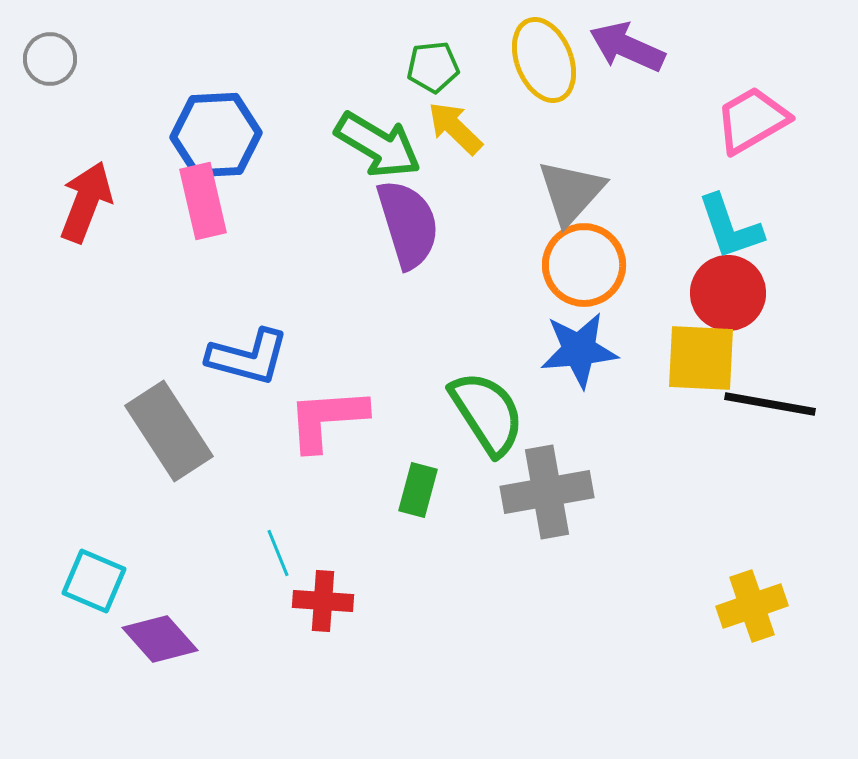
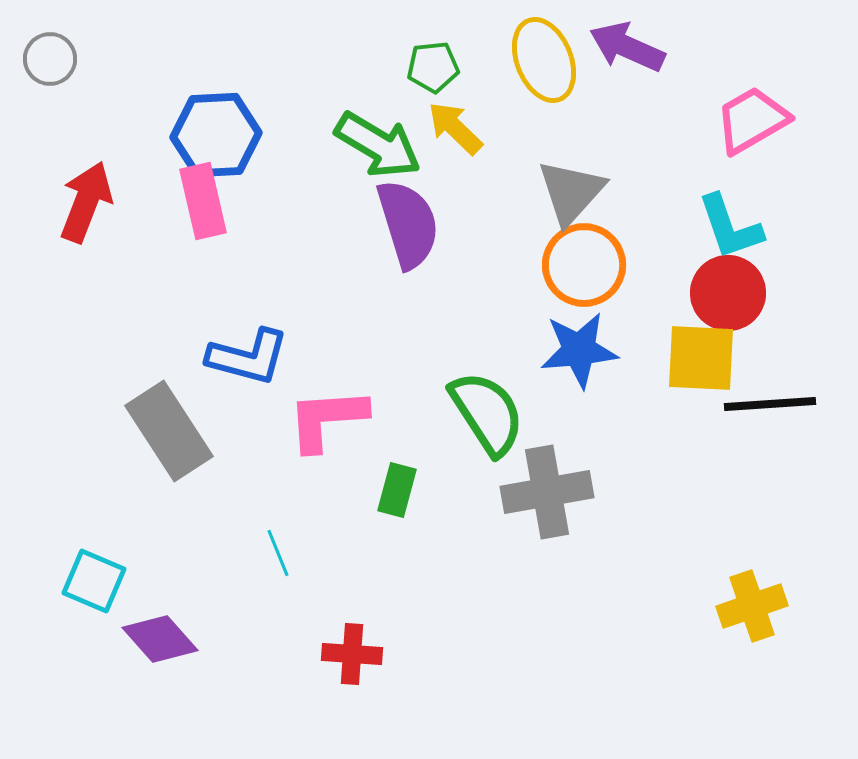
black line: rotated 14 degrees counterclockwise
green rectangle: moved 21 px left
red cross: moved 29 px right, 53 px down
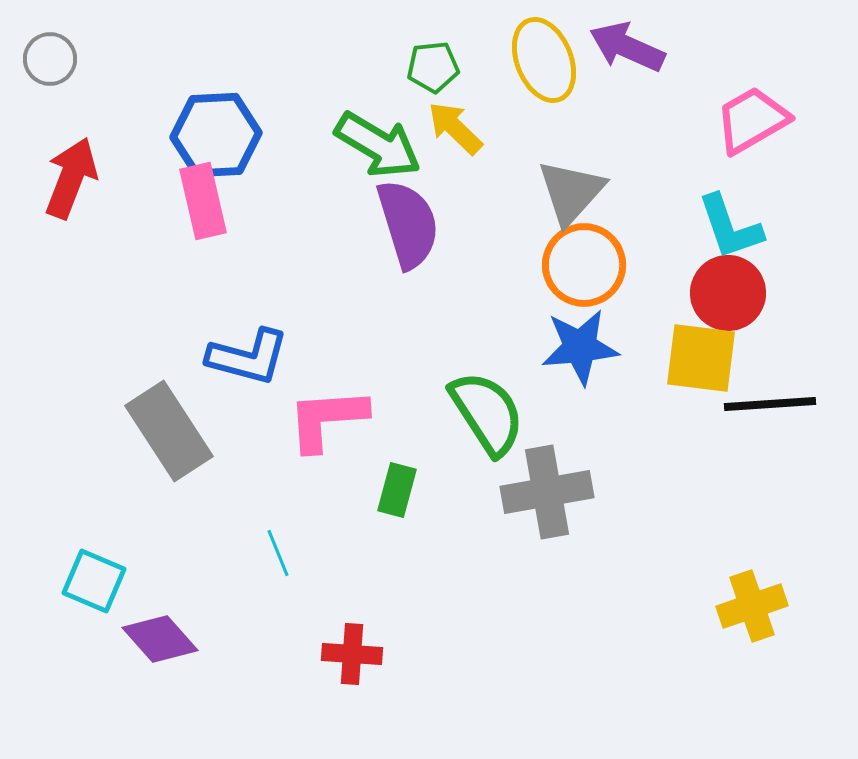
red arrow: moved 15 px left, 24 px up
blue star: moved 1 px right, 3 px up
yellow square: rotated 4 degrees clockwise
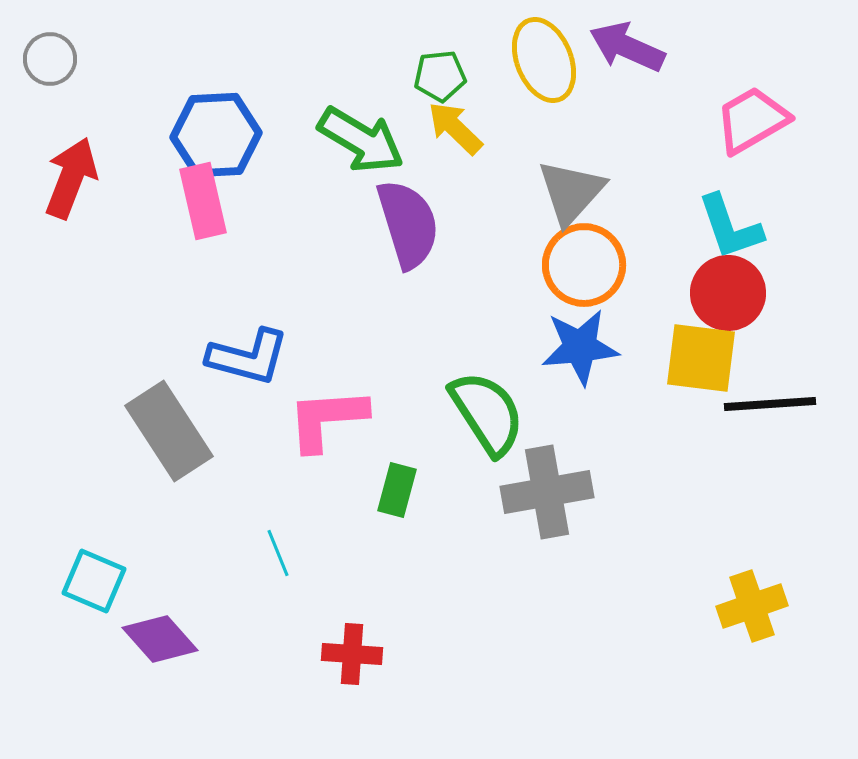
green pentagon: moved 7 px right, 9 px down
green arrow: moved 17 px left, 5 px up
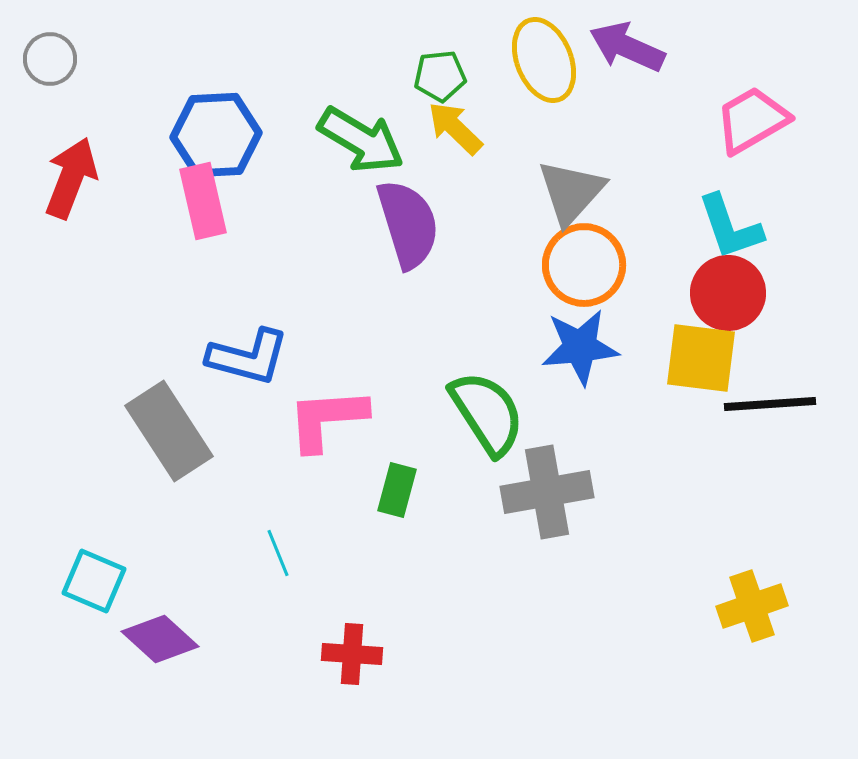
purple diamond: rotated 6 degrees counterclockwise
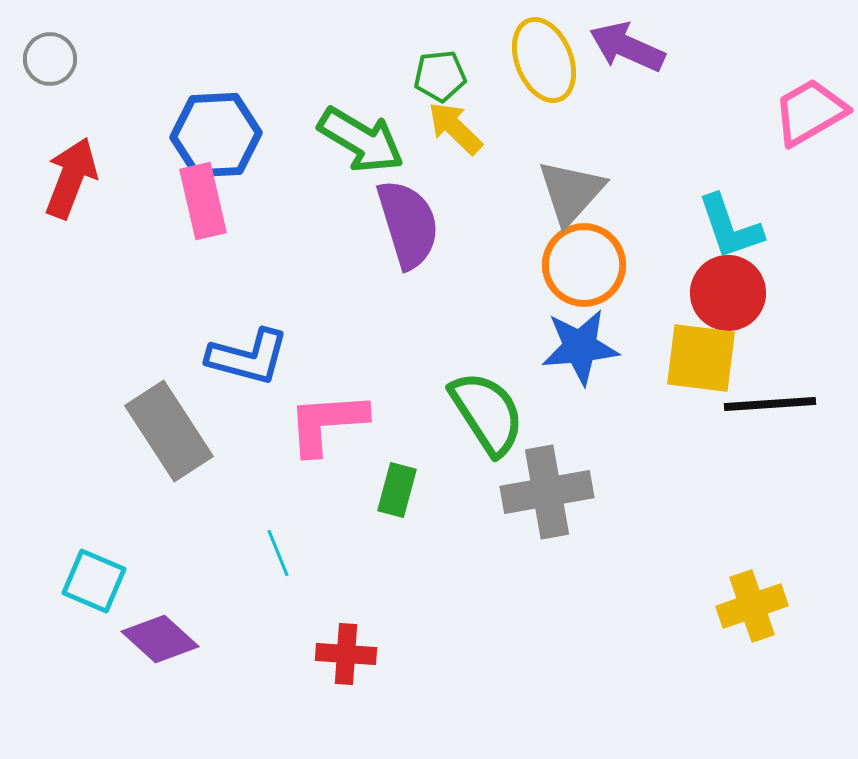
pink trapezoid: moved 58 px right, 8 px up
pink L-shape: moved 4 px down
red cross: moved 6 px left
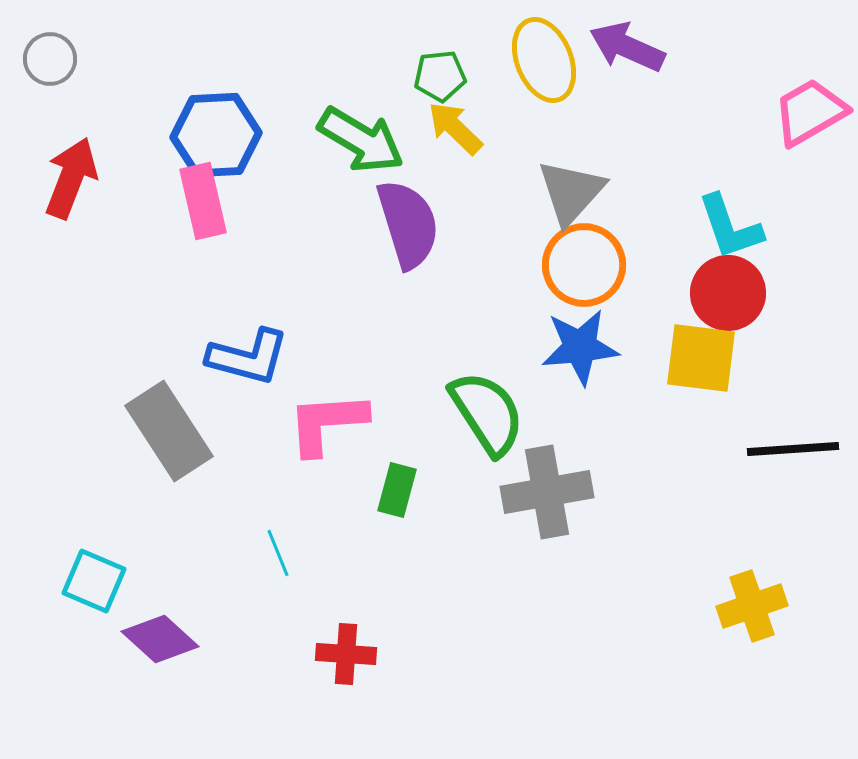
black line: moved 23 px right, 45 px down
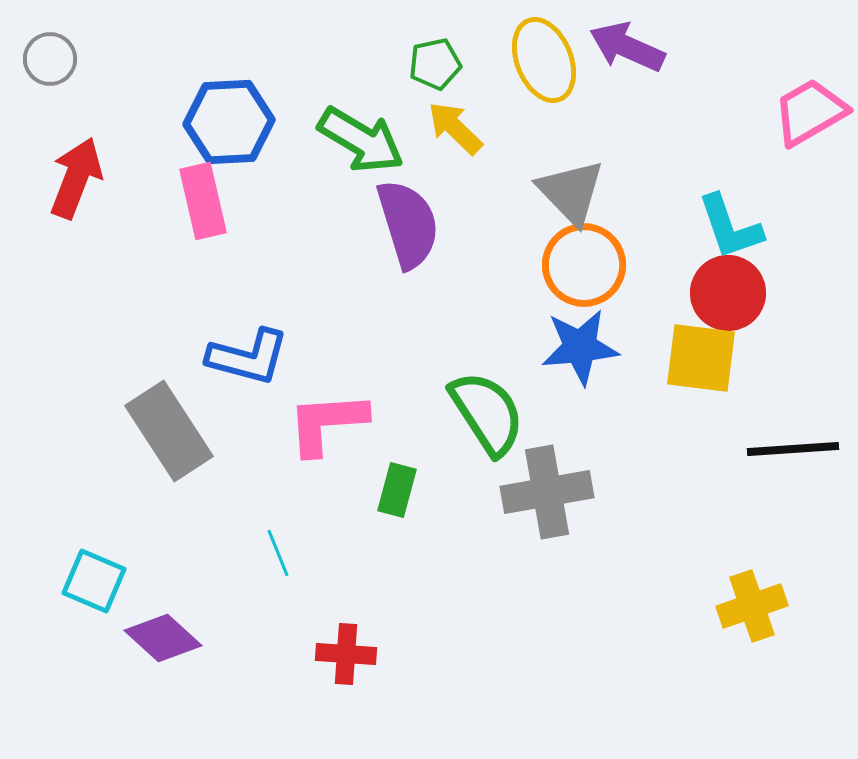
green pentagon: moved 5 px left, 12 px up; rotated 6 degrees counterclockwise
blue hexagon: moved 13 px right, 13 px up
red arrow: moved 5 px right
gray triangle: rotated 26 degrees counterclockwise
purple diamond: moved 3 px right, 1 px up
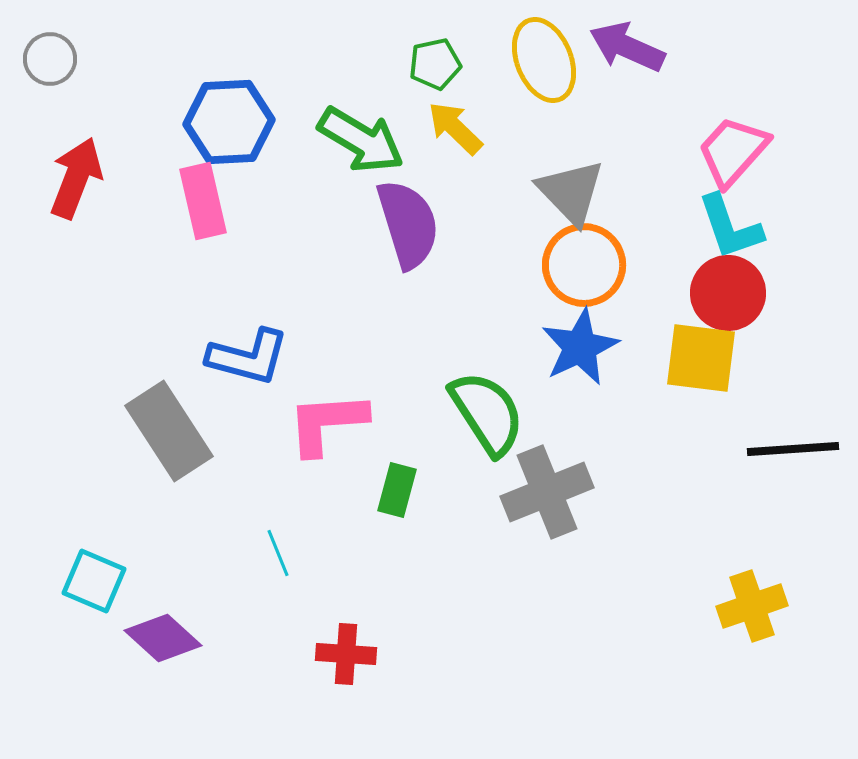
pink trapezoid: moved 77 px left, 39 px down; rotated 18 degrees counterclockwise
blue star: rotated 20 degrees counterclockwise
gray cross: rotated 12 degrees counterclockwise
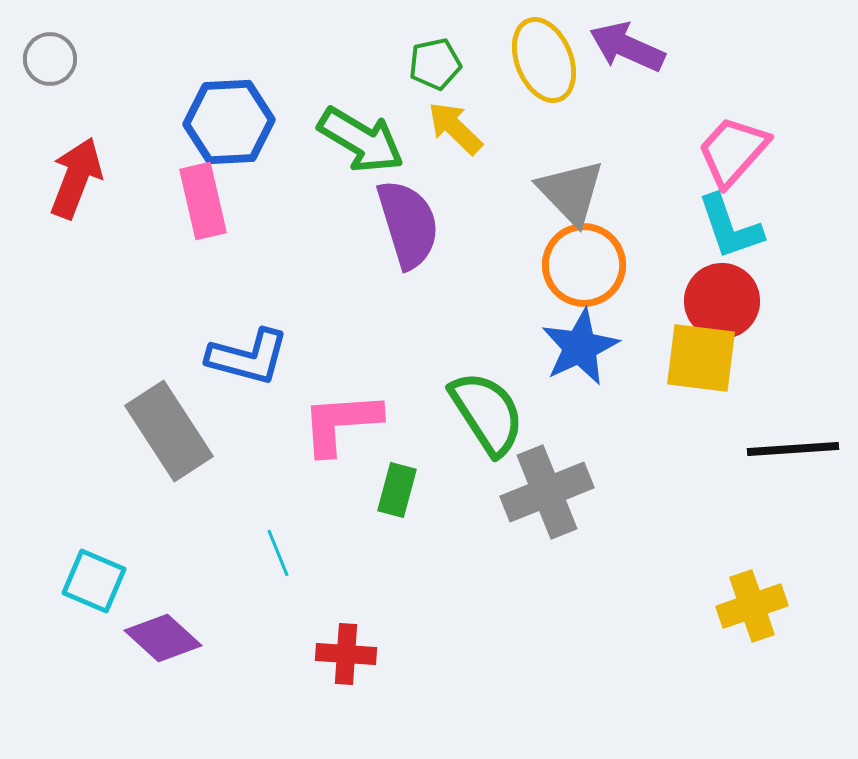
red circle: moved 6 px left, 8 px down
pink L-shape: moved 14 px right
